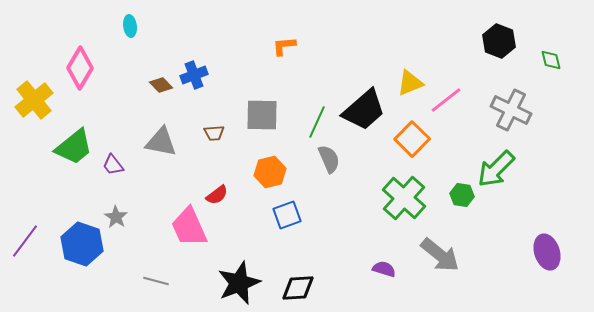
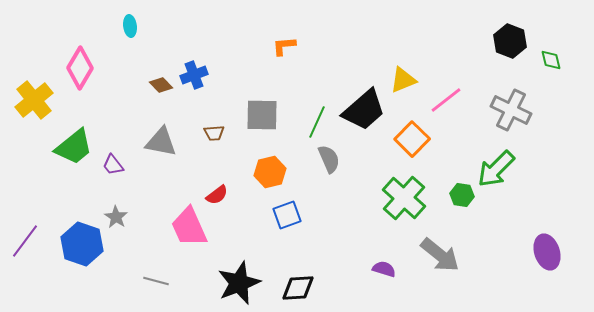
black hexagon: moved 11 px right
yellow triangle: moved 7 px left, 3 px up
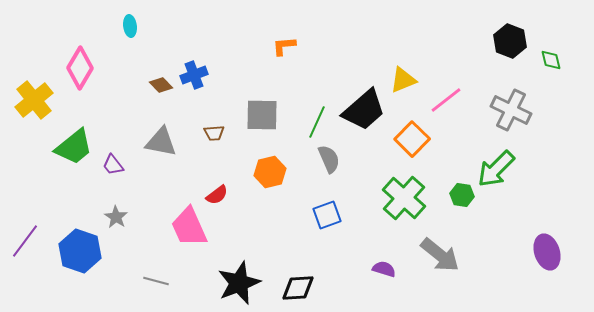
blue square: moved 40 px right
blue hexagon: moved 2 px left, 7 px down
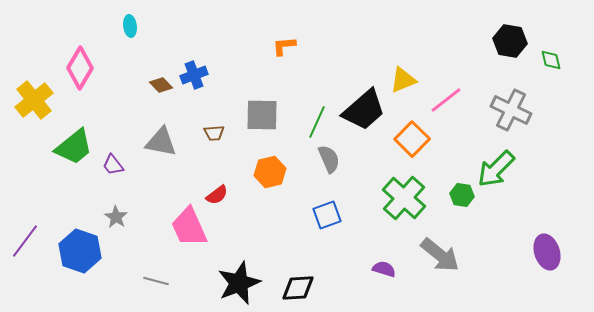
black hexagon: rotated 12 degrees counterclockwise
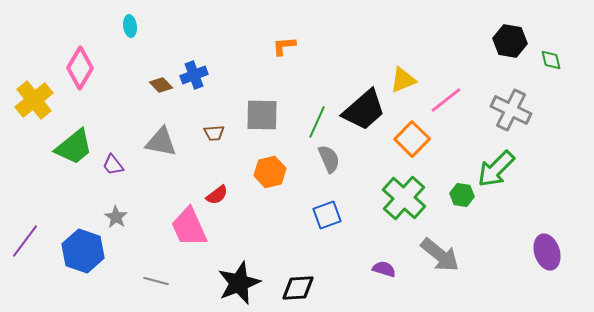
blue hexagon: moved 3 px right
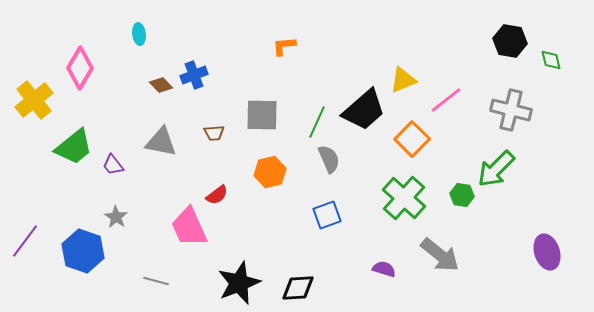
cyan ellipse: moved 9 px right, 8 px down
gray cross: rotated 12 degrees counterclockwise
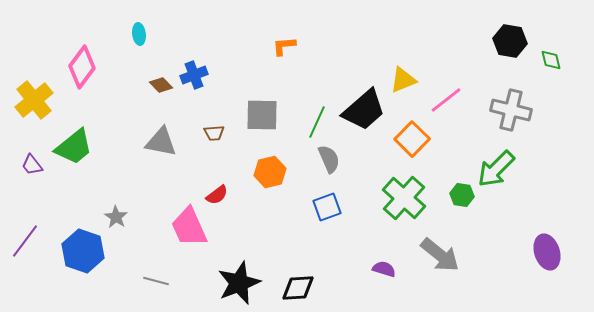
pink diamond: moved 2 px right, 1 px up; rotated 6 degrees clockwise
purple trapezoid: moved 81 px left
blue square: moved 8 px up
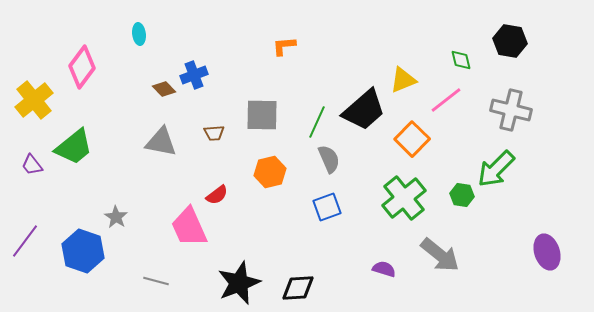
green diamond: moved 90 px left
brown diamond: moved 3 px right, 4 px down
green cross: rotated 9 degrees clockwise
